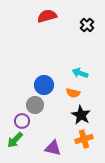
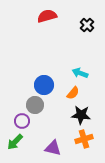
orange semicircle: rotated 64 degrees counterclockwise
black star: rotated 24 degrees counterclockwise
green arrow: moved 2 px down
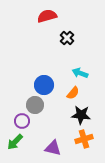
black cross: moved 20 px left, 13 px down
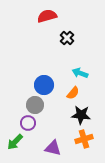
purple circle: moved 6 px right, 2 px down
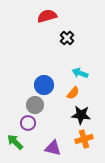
green arrow: rotated 90 degrees clockwise
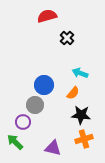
purple circle: moved 5 px left, 1 px up
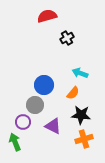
black cross: rotated 16 degrees clockwise
green arrow: rotated 24 degrees clockwise
purple triangle: moved 22 px up; rotated 12 degrees clockwise
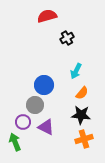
cyan arrow: moved 4 px left, 2 px up; rotated 84 degrees counterclockwise
orange semicircle: moved 9 px right
purple triangle: moved 7 px left, 1 px down
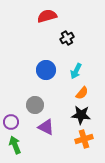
blue circle: moved 2 px right, 15 px up
purple circle: moved 12 px left
green arrow: moved 3 px down
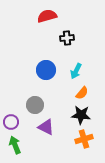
black cross: rotated 24 degrees clockwise
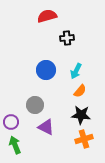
orange semicircle: moved 2 px left, 2 px up
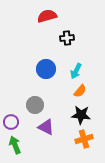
blue circle: moved 1 px up
